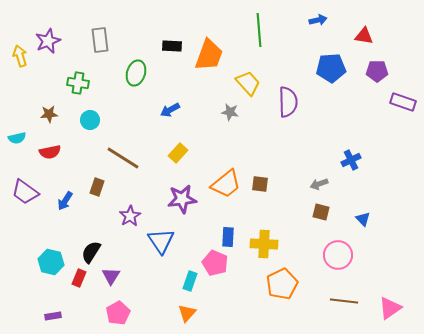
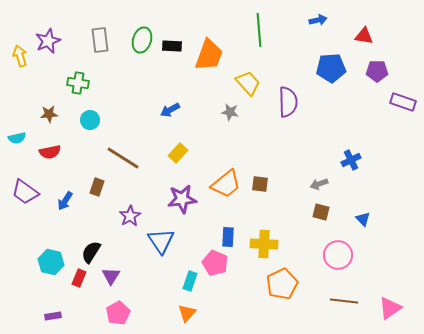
green ellipse at (136, 73): moved 6 px right, 33 px up
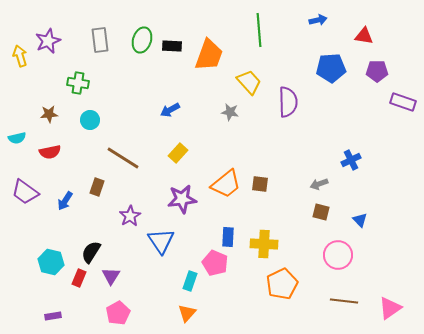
yellow trapezoid at (248, 83): moved 1 px right, 1 px up
blue triangle at (363, 219): moved 3 px left, 1 px down
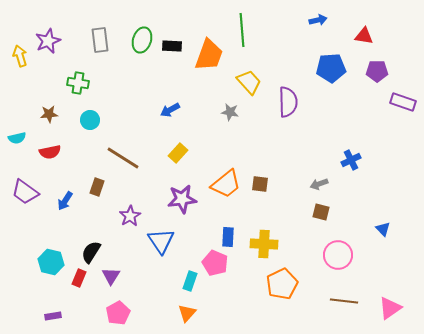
green line at (259, 30): moved 17 px left
blue triangle at (360, 220): moved 23 px right, 9 px down
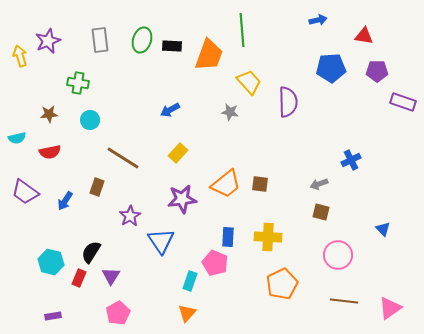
yellow cross at (264, 244): moved 4 px right, 7 px up
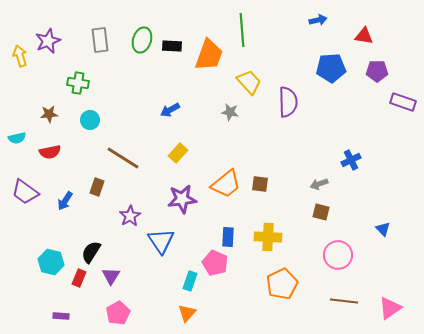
purple rectangle at (53, 316): moved 8 px right; rotated 14 degrees clockwise
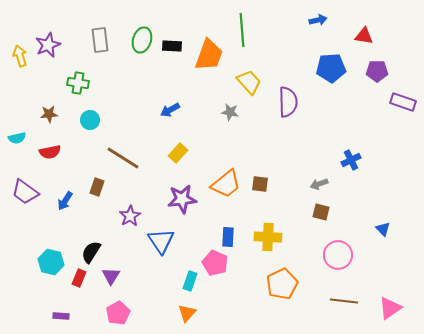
purple star at (48, 41): moved 4 px down
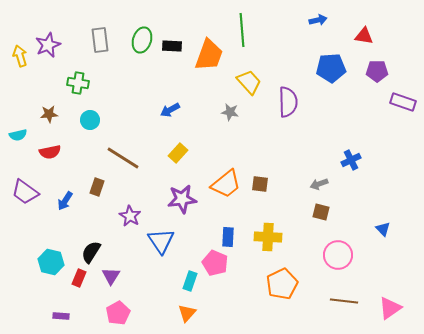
cyan semicircle at (17, 138): moved 1 px right, 3 px up
purple star at (130, 216): rotated 10 degrees counterclockwise
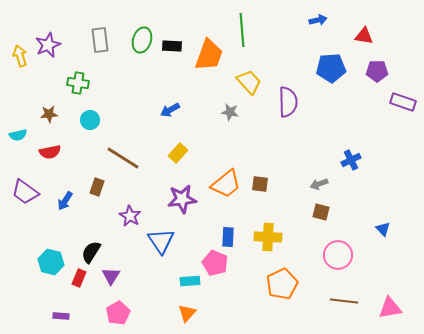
cyan rectangle at (190, 281): rotated 66 degrees clockwise
pink triangle at (390, 308): rotated 25 degrees clockwise
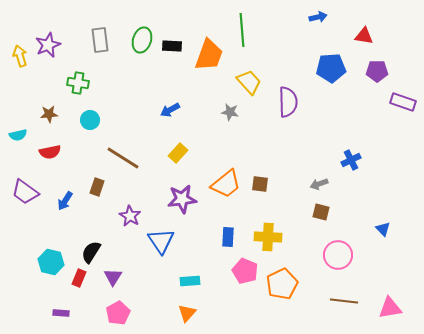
blue arrow at (318, 20): moved 3 px up
pink pentagon at (215, 263): moved 30 px right, 8 px down
purple triangle at (111, 276): moved 2 px right, 1 px down
purple rectangle at (61, 316): moved 3 px up
